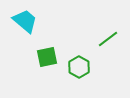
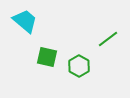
green square: rotated 25 degrees clockwise
green hexagon: moved 1 px up
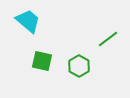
cyan trapezoid: moved 3 px right
green square: moved 5 px left, 4 px down
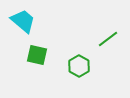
cyan trapezoid: moved 5 px left
green square: moved 5 px left, 6 px up
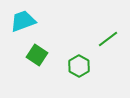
cyan trapezoid: rotated 60 degrees counterclockwise
green square: rotated 20 degrees clockwise
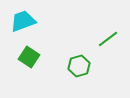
green square: moved 8 px left, 2 px down
green hexagon: rotated 15 degrees clockwise
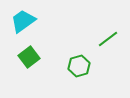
cyan trapezoid: rotated 16 degrees counterclockwise
green square: rotated 20 degrees clockwise
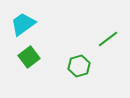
cyan trapezoid: moved 3 px down
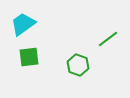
green square: rotated 30 degrees clockwise
green hexagon: moved 1 px left, 1 px up; rotated 25 degrees counterclockwise
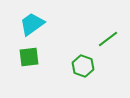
cyan trapezoid: moved 9 px right
green hexagon: moved 5 px right, 1 px down
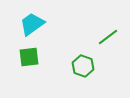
green line: moved 2 px up
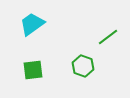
green square: moved 4 px right, 13 px down
